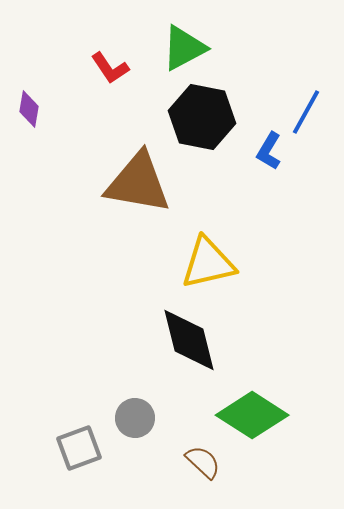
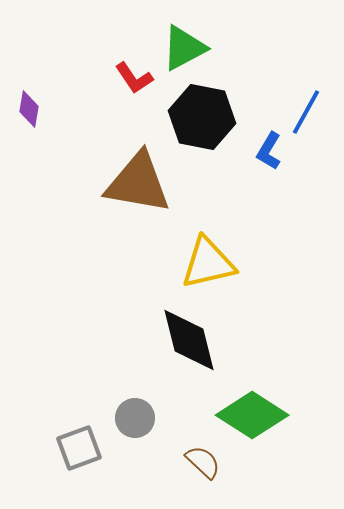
red L-shape: moved 24 px right, 10 px down
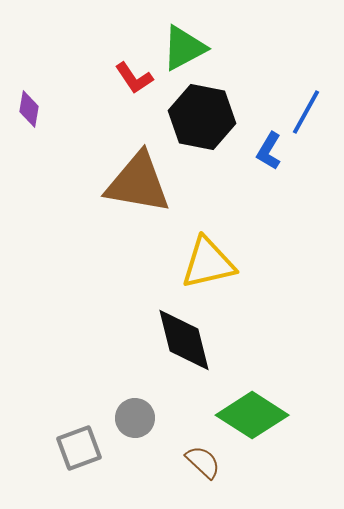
black diamond: moved 5 px left
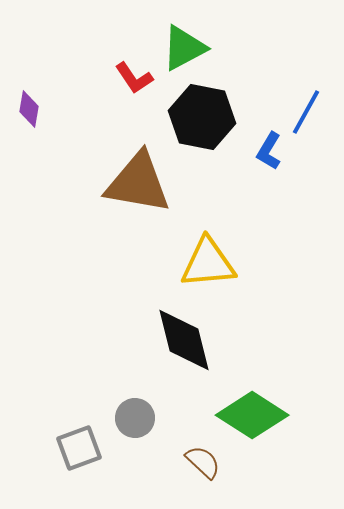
yellow triangle: rotated 8 degrees clockwise
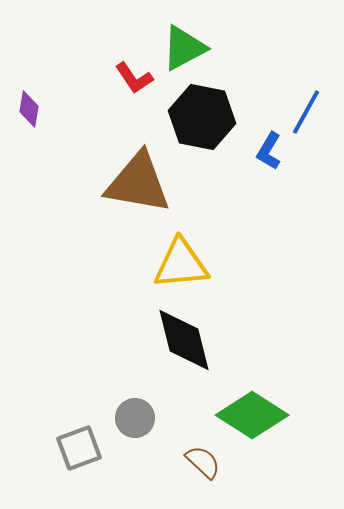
yellow triangle: moved 27 px left, 1 px down
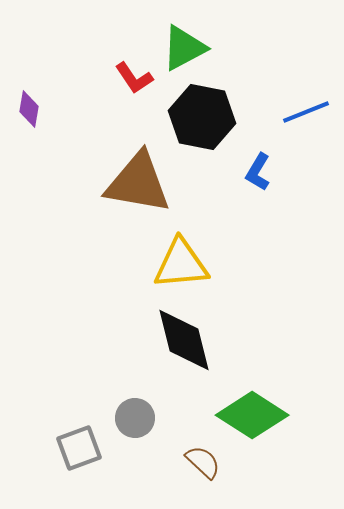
blue line: rotated 39 degrees clockwise
blue L-shape: moved 11 px left, 21 px down
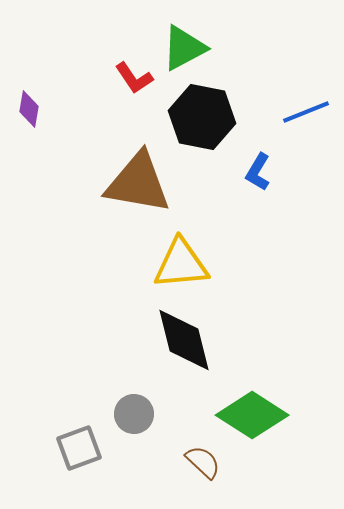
gray circle: moved 1 px left, 4 px up
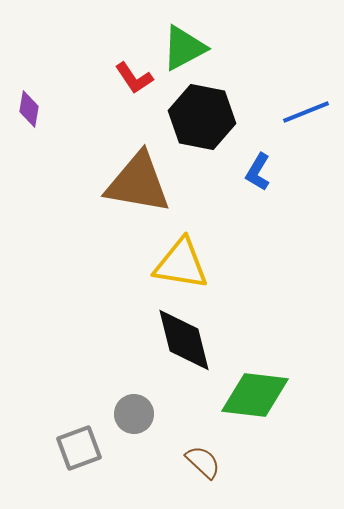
yellow triangle: rotated 14 degrees clockwise
green diamond: moved 3 px right, 20 px up; rotated 26 degrees counterclockwise
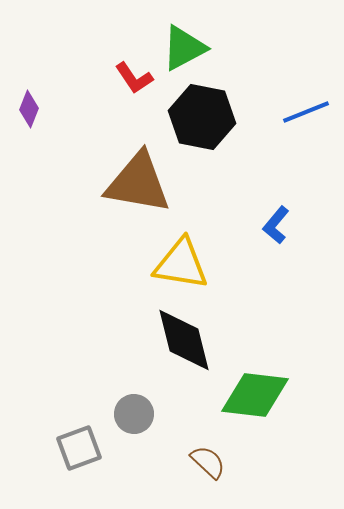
purple diamond: rotated 12 degrees clockwise
blue L-shape: moved 18 px right, 53 px down; rotated 9 degrees clockwise
brown semicircle: moved 5 px right
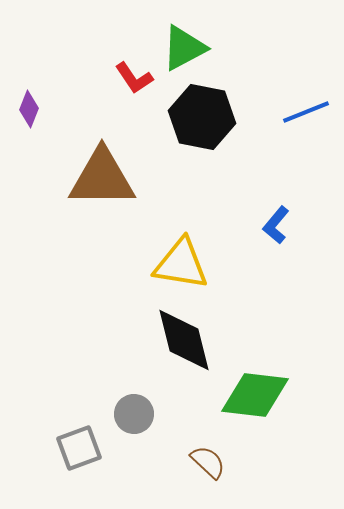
brown triangle: moved 36 px left, 5 px up; rotated 10 degrees counterclockwise
